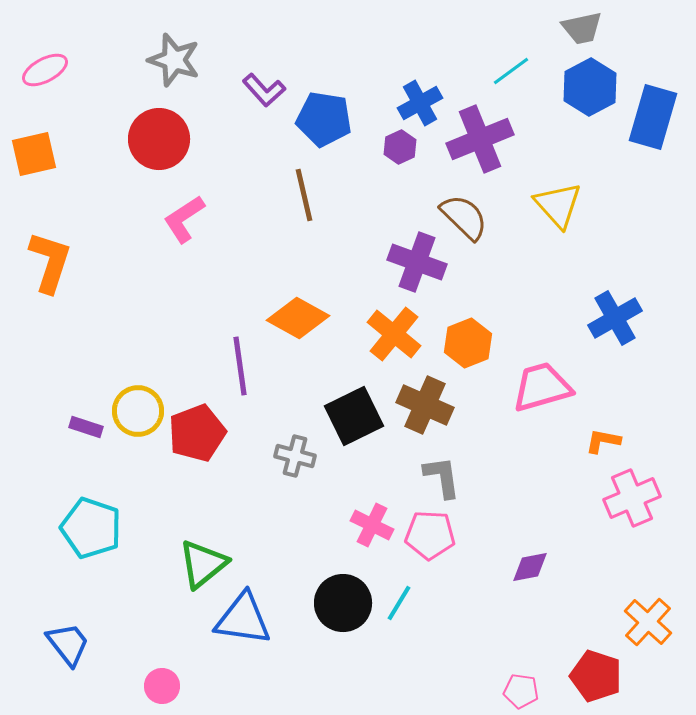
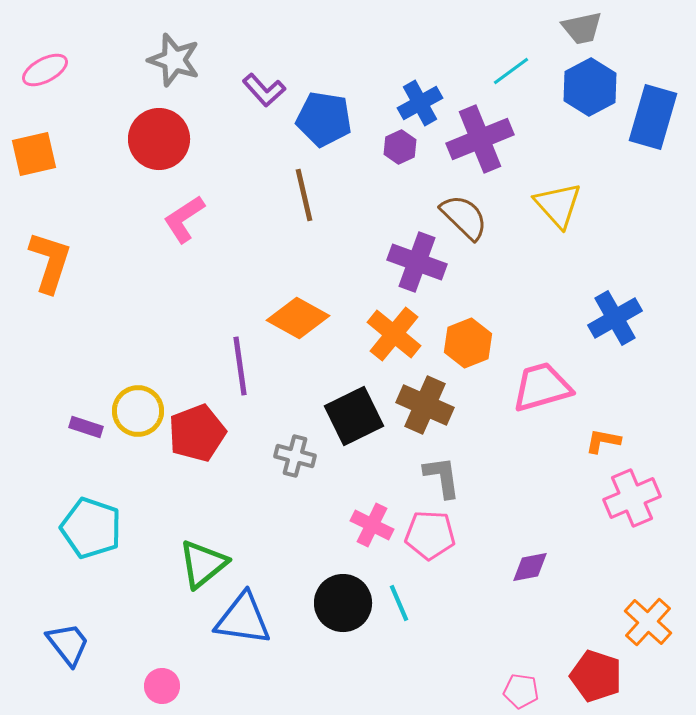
cyan line at (399, 603): rotated 54 degrees counterclockwise
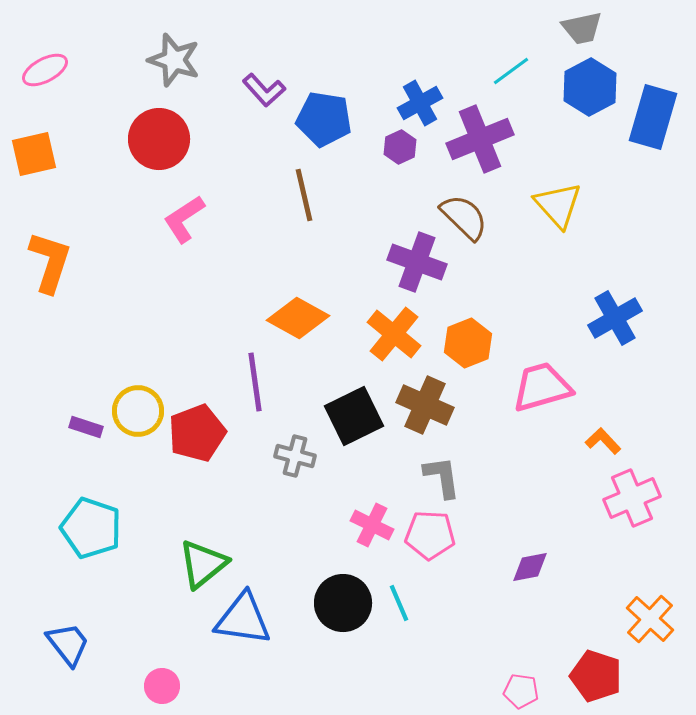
purple line at (240, 366): moved 15 px right, 16 px down
orange L-shape at (603, 441): rotated 36 degrees clockwise
orange cross at (648, 622): moved 2 px right, 3 px up
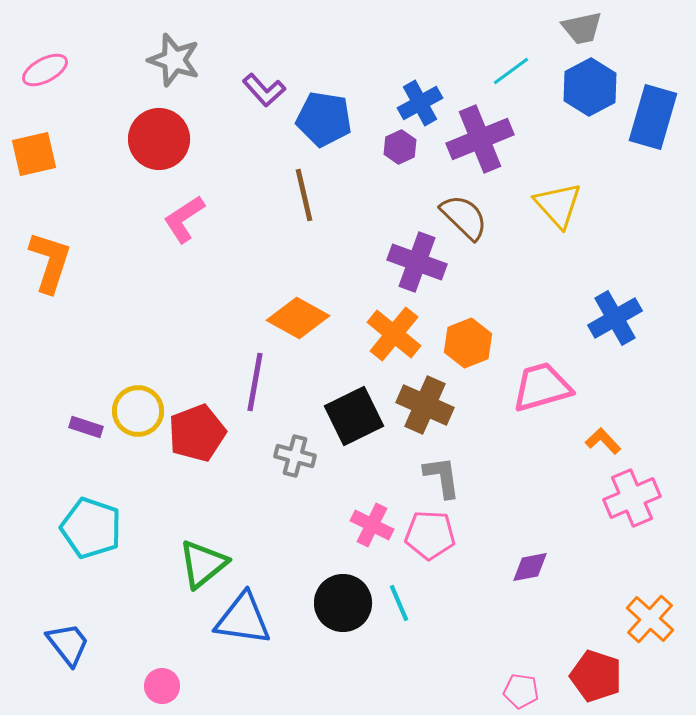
purple line at (255, 382): rotated 18 degrees clockwise
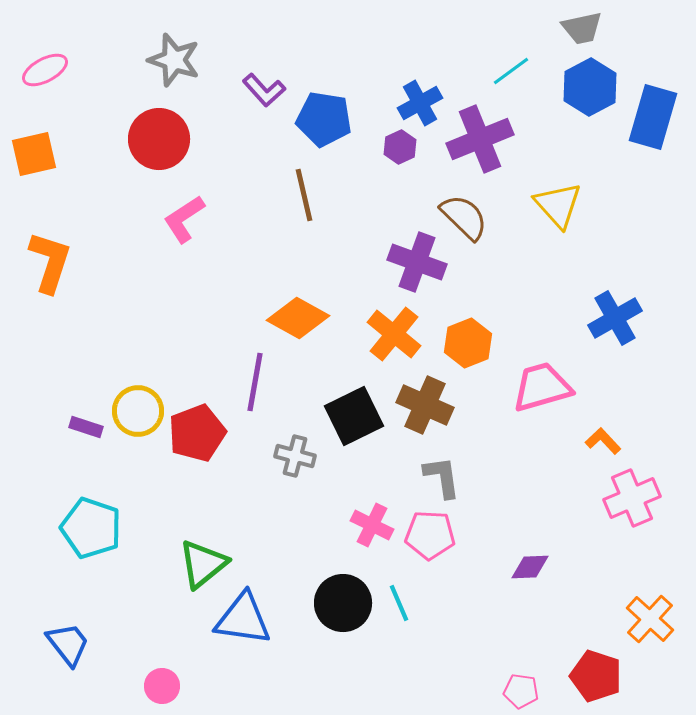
purple diamond at (530, 567): rotated 9 degrees clockwise
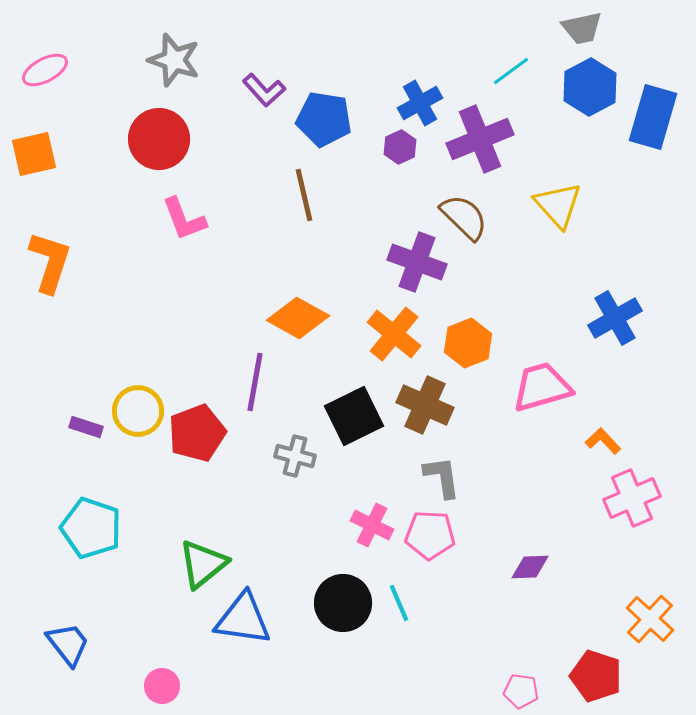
pink L-shape at (184, 219): rotated 78 degrees counterclockwise
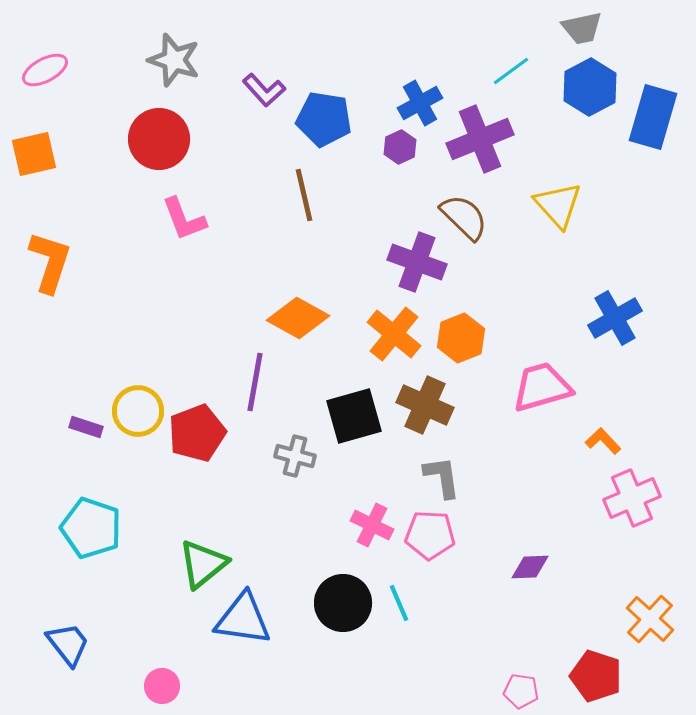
orange hexagon at (468, 343): moved 7 px left, 5 px up
black square at (354, 416): rotated 10 degrees clockwise
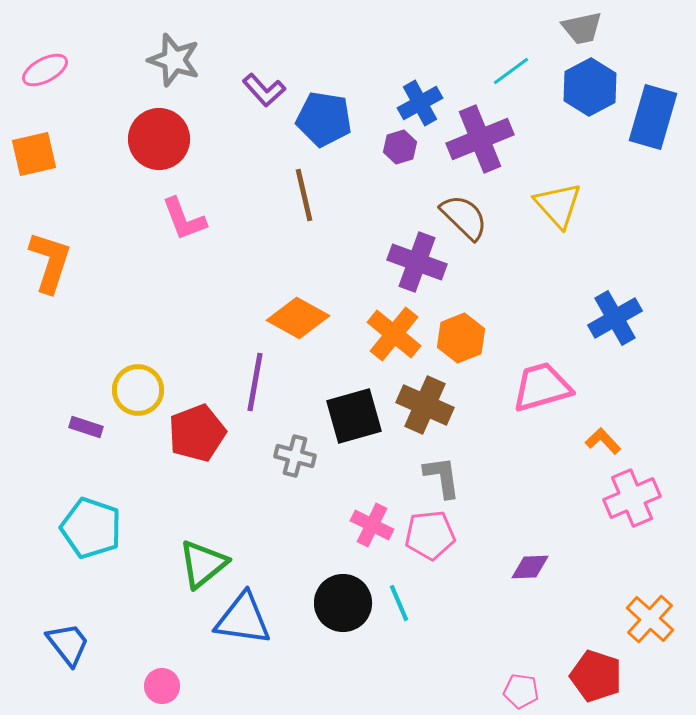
purple hexagon at (400, 147): rotated 8 degrees clockwise
yellow circle at (138, 411): moved 21 px up
pink pentagon at (430, 535): rotated 9 degrees counterclockwise
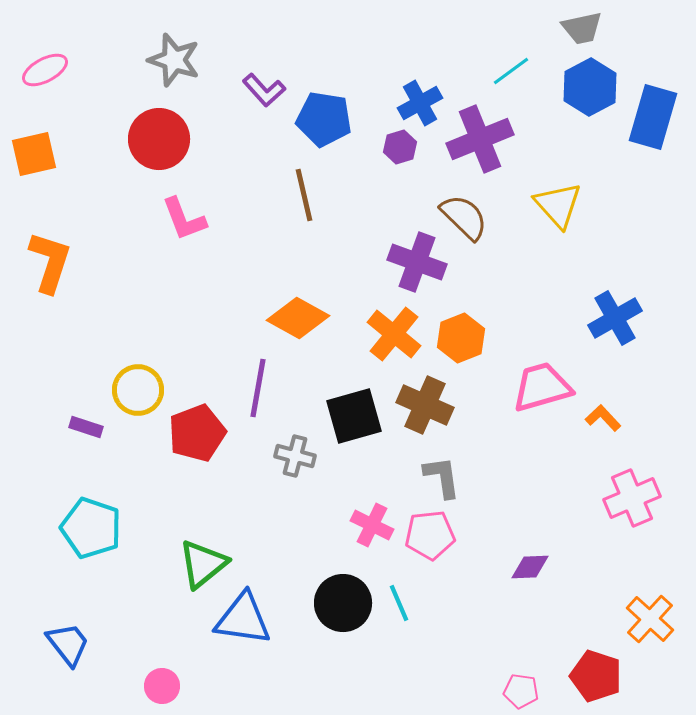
purple line at (255, 382): moved 3 px right, 6 px down
orange L-shape at (603, 441): moved 23 px up
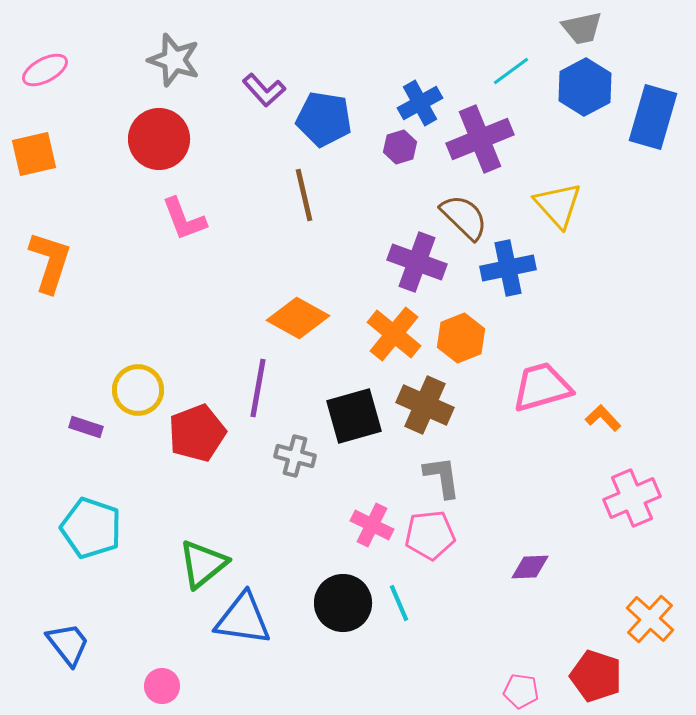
blue hexagon at (590, 87): moved 5 px left
blue cross at (615, 318): moved 107 px left, 50 px up; rotated 18 degrees clockwise
